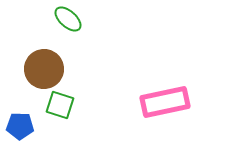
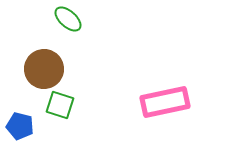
blue pentagon: rotated 12 degrees clockwise
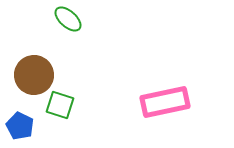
brown circle: moved 10 px left, 6 px down
blue pentagon: rotated 12 degrees clockwise
